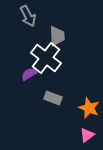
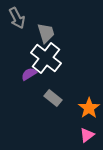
gray arrow: moved 11 px left, 2 px down
gray trapezoid: moved 11 px left, 3 px up; rotated 15 degrees counterclockwise
gray rectangle: rotated 18 degrees clockwise
orange star: rotated 15 degrees clockwise
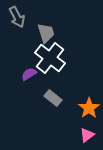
gray arrow: moved 1 px up
white cross: moved 4 px right
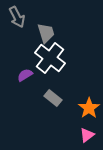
purple semicircle: moved 4 px left, 1 px down
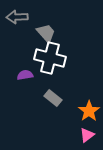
gray arrow: rotated 115 degrees clockwise
gray trapezoid: rotated 25 degrees counterclockwise
white cross: rotated 24 degrees counterclockwise
purple semicircle: rotated 21 degrees clockwise
orange star: moved 3 px down
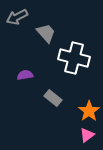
gray arrow: rotated 25 degrees counterclockwise
white cross: moved 24 px right
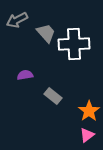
gray arrow: moved 3 px down
white cross: moved 14 px up; rotated 16 degrees counterclockwise
gray rectangle: moved 2 px up
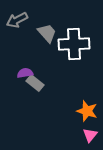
gray trapezoid: moved 1 px right
purple semicircle: moved 2 px up
gray rectangle: moved 18 px left, 13 px up
orange star: moved 2 px left; rotated 20 degrees counterclockwise
pink triangle: moved 3 px right; rotated 14 degrees counterclockwise
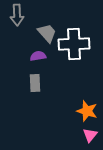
gray arrow: moved 5 px up; rotated 65 degrees counterclockwise
purple semicircle: moved 13 px right, 17 px up
gray rectangle: rotated 48 degrees clockwise
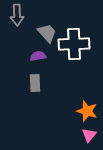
pink triangle: moved 1 px left
